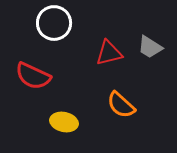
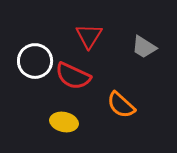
white circle: moved 19 px left, 38 px down
gray trapezoid: moved 6 px left
red triangle: moved 20 px left, 17 px up; rotated 44 degrees counterclockwise
red semicircle: moved 40 px right
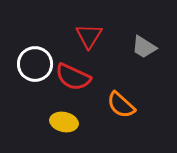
white circle: moved 3 px down
red semicircle: moved 1 px down
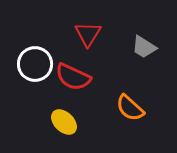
red triangle: moved 1 px left, 2 px up
orange semicircle: moved 9 px right, 3 px down
yellow ellipse: rotated 32 degrees clockwise
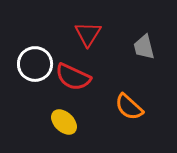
gray trapezoid: rotated 44 degrees clockwise
orange semicircle: moved 1 px left, 1 px up
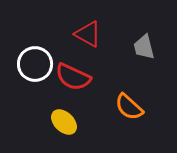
red triangle: rotated 32 degrees counterclockwise
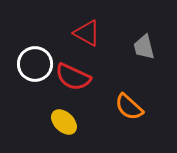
red triangle: moved 1 px left, 1 px up
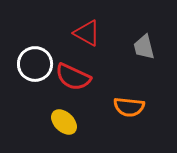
orange semicircle: rotated 36 degrees counterclockwise
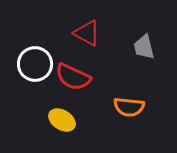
yellow ellipse: moved 2 px left, 2 px up; rotated 12 degrees counterclockwise
